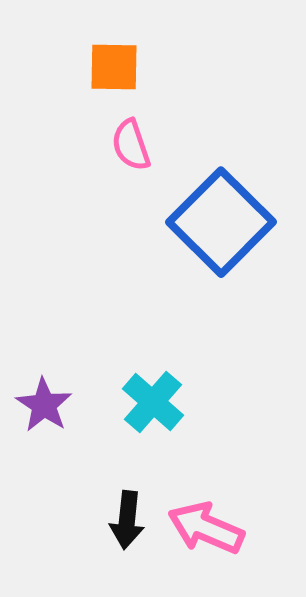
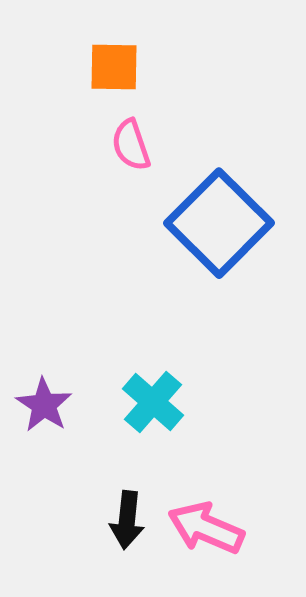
blue square: moved 2 px left, 1 px down
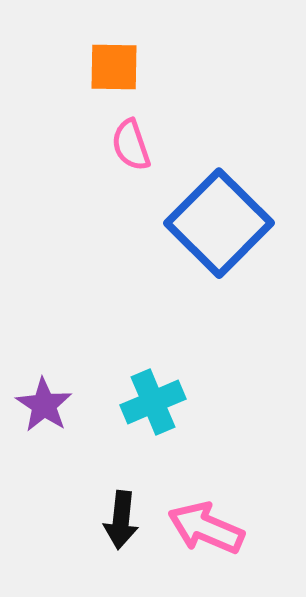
cyan cross: rotated 26 degrees clockwise
black arrow: moved 6 px left
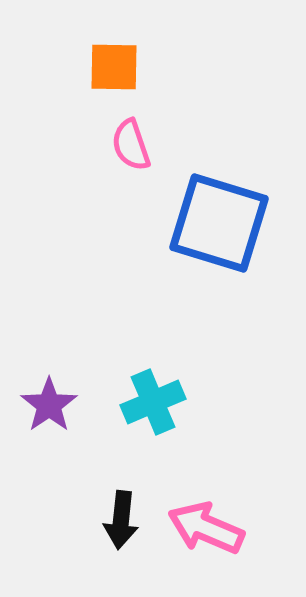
blue square: rotated 28 degrees counterclockwise
purple star: moved 5 px right; rotated 4 degrees clockwise
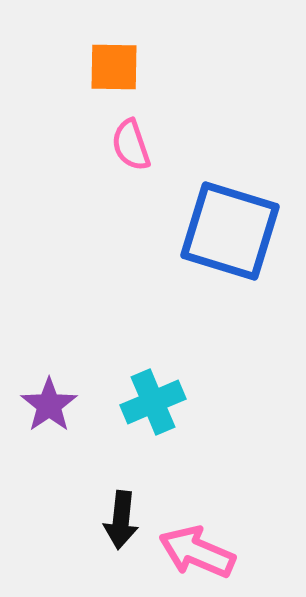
blue square: moved 11 px right, 8 px down
pink arrow: moved 9 px left, 24 px down
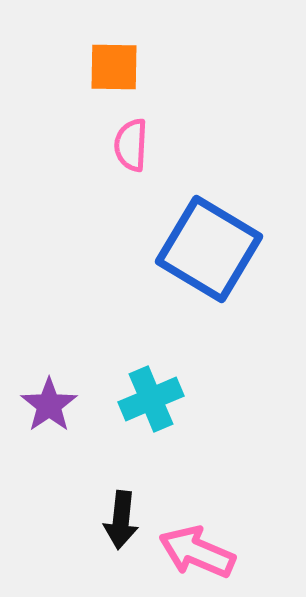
pink semicircle: rotated 22 degrees clockwise
blue square: moved 21 px left, 18 px down; rotated 14 degrees clockwise
cyan cross: moved 2 px left, 3 px up
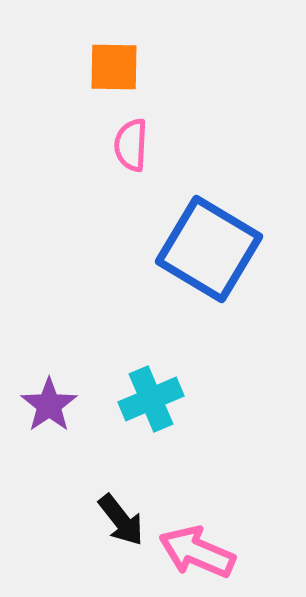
black arrow: rotated 44 degrees counterclockwise
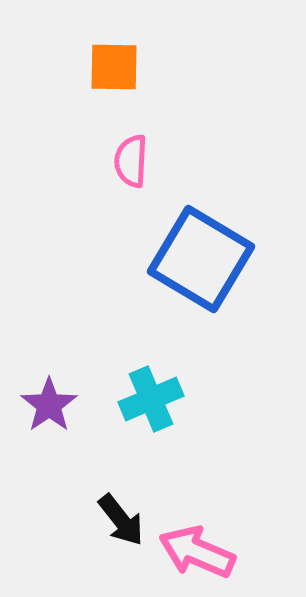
pink semicircle: moved 16 px down
blue square: moved 8 px left, 10 px down
